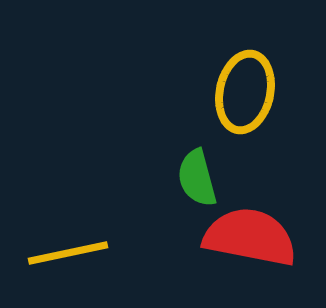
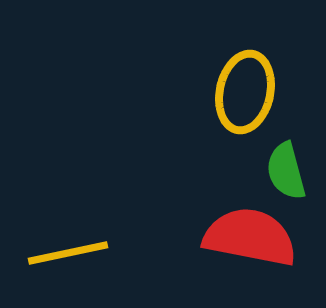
green semicircle: moved 89 px right, 7 px up
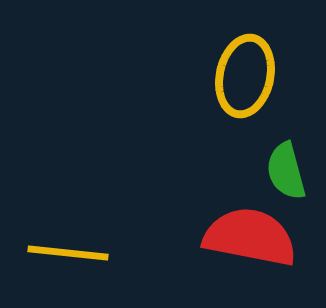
yellow ellipse: moved 16 px up
yellow line: rotated 18 degrees clockwise
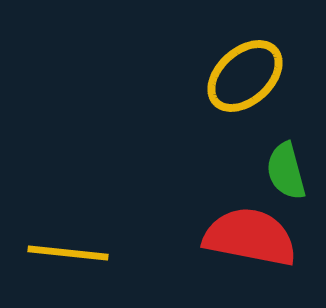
yellow ellipse: rotated 36 degrees clockwise
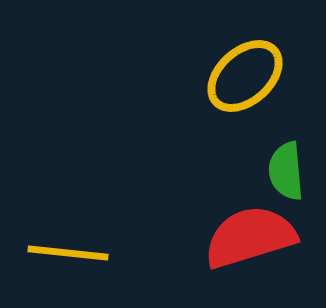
green semicircle: rotated 10 degrees clockwise
red semicircle: rotated 28 degrees counterclockwise
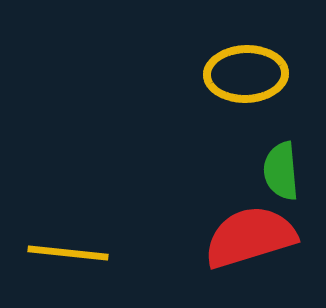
yellow ellipse: moved 1 px right, 2 px up; rotated 40 degrees clockwise
green semicircle: moved 5 px left
